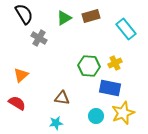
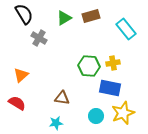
yellow cross: moved 2 px left; rotated 16 degrees clockwise
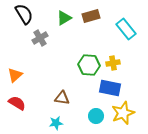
gray cross: moved 1 px right; rotated 28 degrees clockwise
green hexagon: moved 1 px up
orange triangle: moved 6 px left
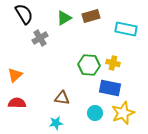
cyan rectangle: rotated 40 degrees counterclockwise
yellow cross: rotated 24 degrees clockwise
red semicircle: rotated 30 degrees counterclockwise
cyan circle: moved 1 px left, 3 px up
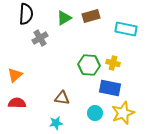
black semicircle: moved 2 px right; rotated 35 degrees clockwise
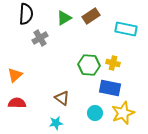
brown rectangle: rotated 18 degrees counterclockwise
brown triangle: rotated 28 degrees clockwise
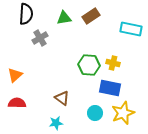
green triangle: rotated 21 degrees clockwise
cyan rectangle: moved 5 px right
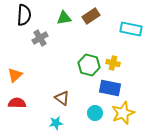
black semicircle: moved 2 px left, 1 px down
green hexagon: rotated 10 degrees clockwise
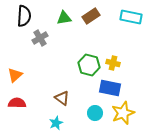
black semicircle: moved 1 px down
cyan rectangle: moved 12 px up
cyan star: rotated 16 degrees counterclockwise
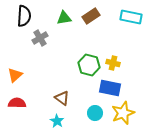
cyan star: moved 1 px right, 2 px up; rotated 16 degrees counterclockwise
